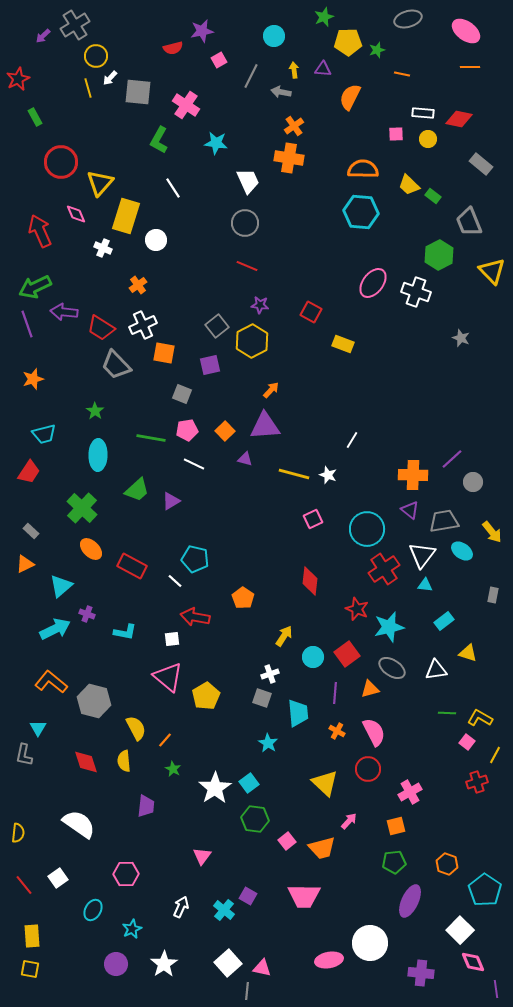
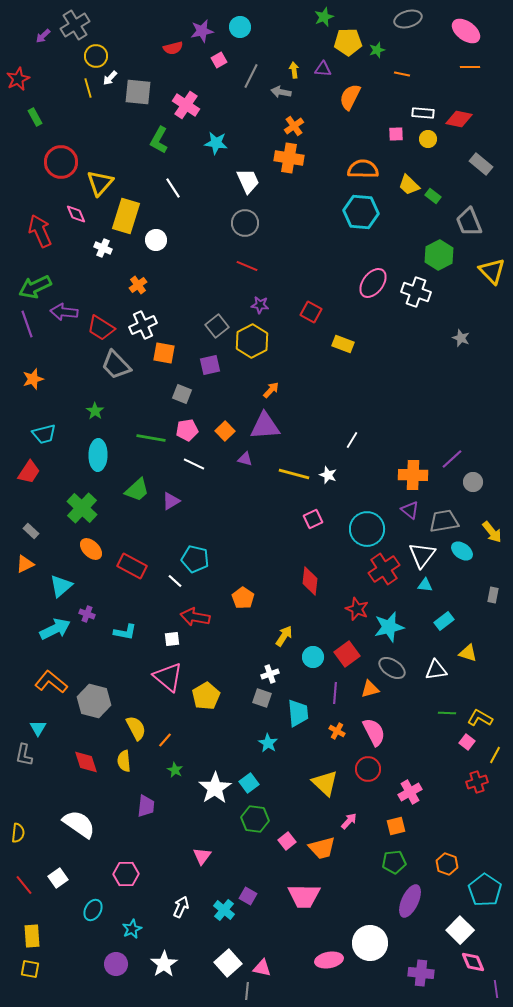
cyan circle at (274, 36): moved 34 px left, 9 px up
green star at (173, 769): moved 2 px right, 1 px down
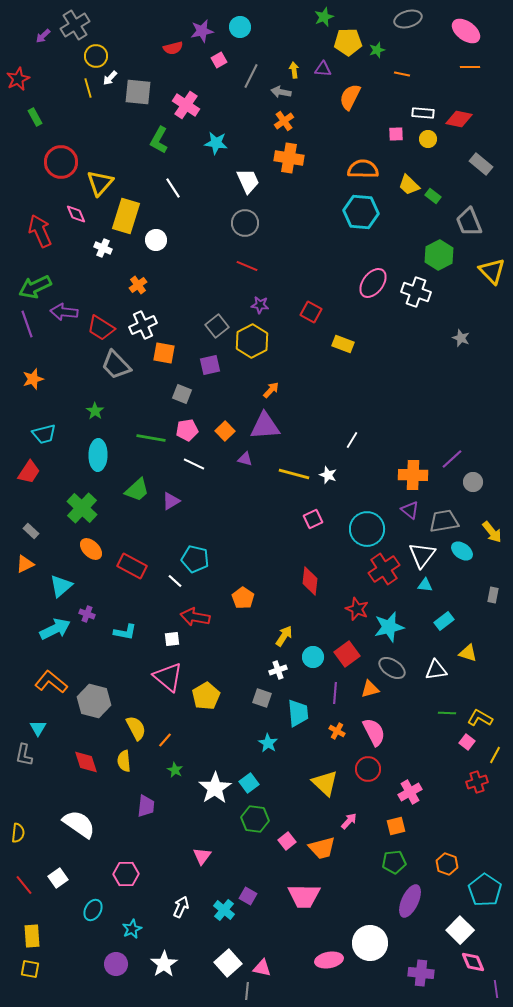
orange cross at (294, 126): moved 10 px left, 5 px up
white cross at (270, 674): moved 8 px right, 4 px up
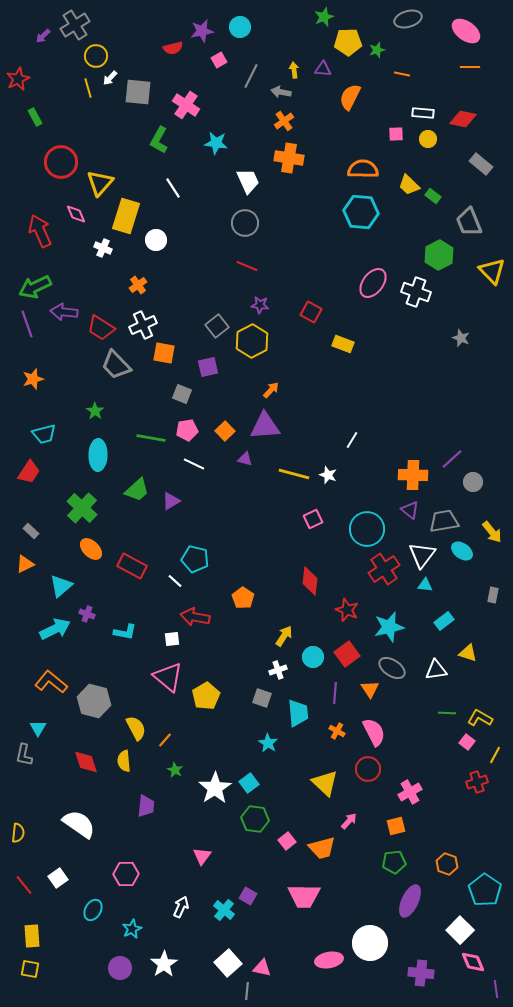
red diamond at (459, 119): moved 4 px right
purple square at (210, 365): moved 2 px left, 2 px down
red star at (357, 609): moved 10 px left, 1 px down
orange triangle at (370, 689): rotated 48 degrees counterclockwise
purple circle at (116, 964): moved 4 px right, 4 px down
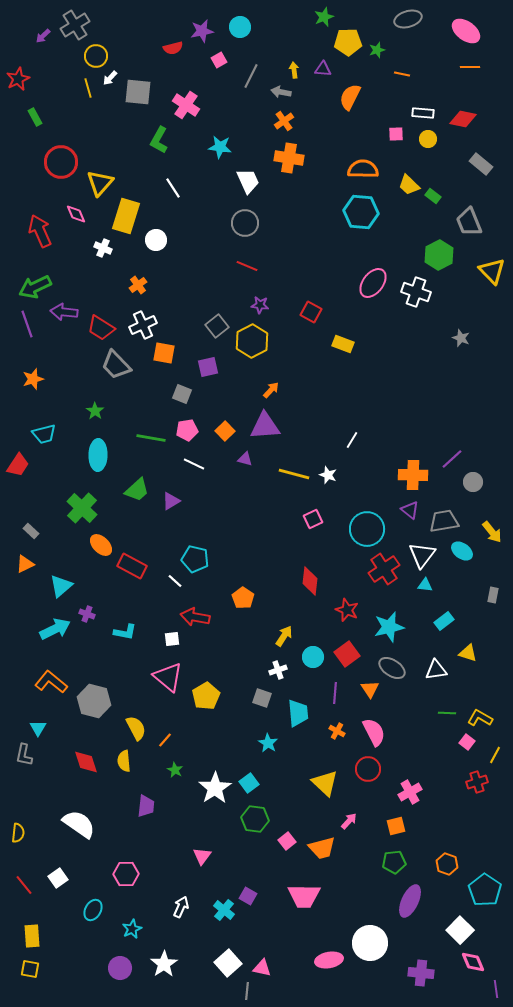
cyan star at (216, 143): moved 4 px right, 4 px down
red trapezoid at (29, 472): moved 11 px left, 7 px up
orange ellipse at (91, 549): moved 10 px right, 4 px up
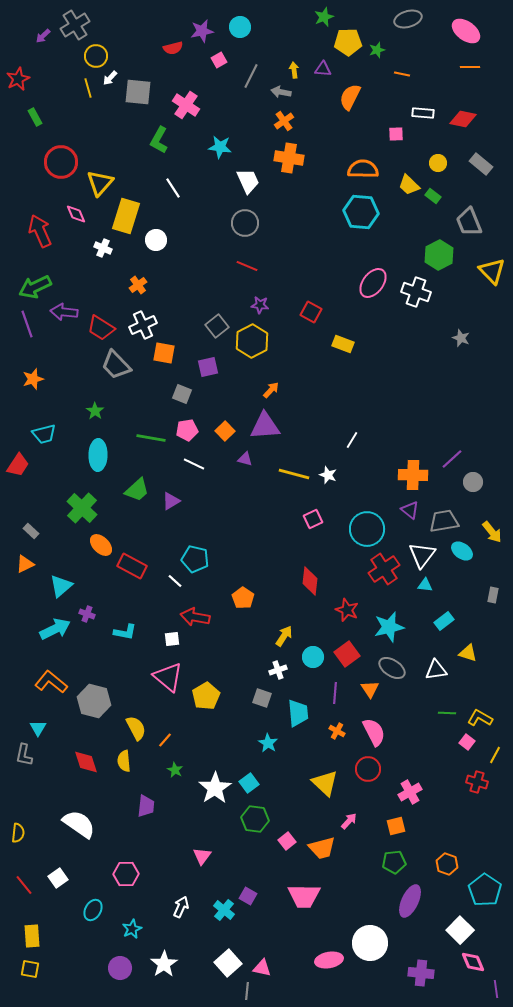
yellow circle at (428, 139): moved 10 px right, 24 px down
red cross at (477, 782): rotated 35 degrees clockwise
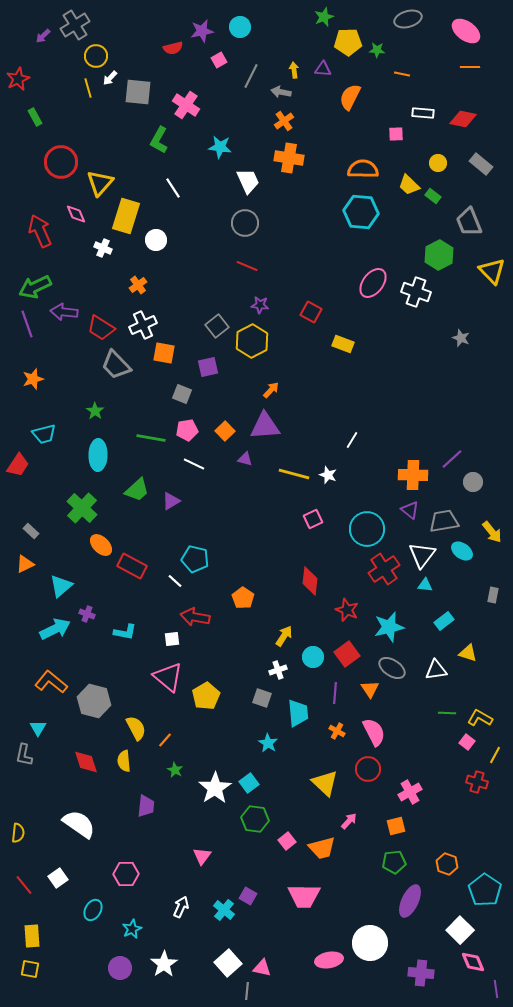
green star at (377, 50): rotated 21 degrees clockwise
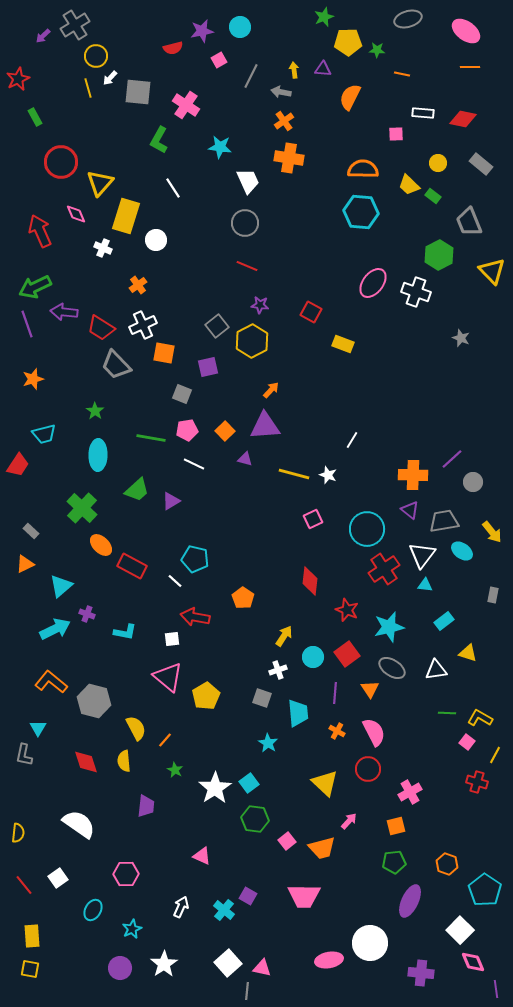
pink triangle at (202, 856): rotated 42 degrees counterclockwise
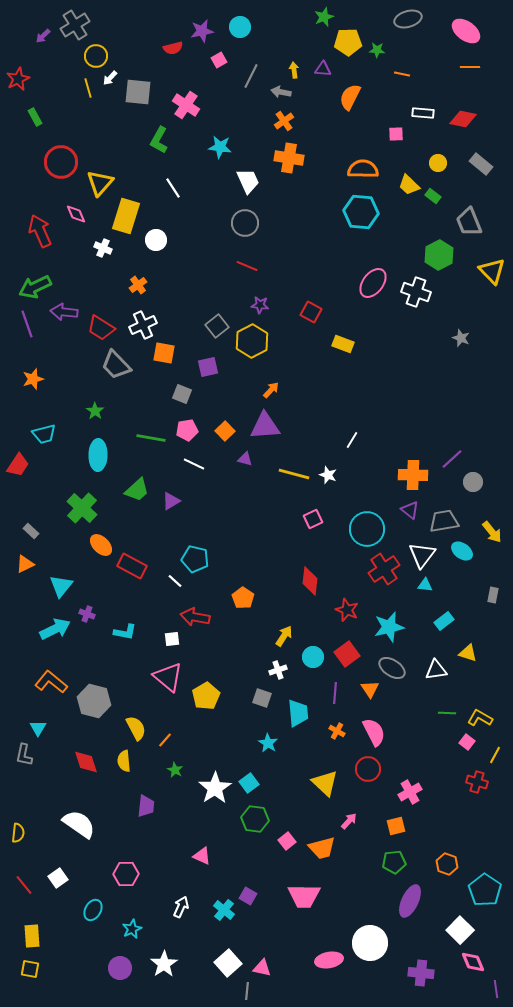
cyan triangle at (61, 586): rotated 10 degrees counterclockwise
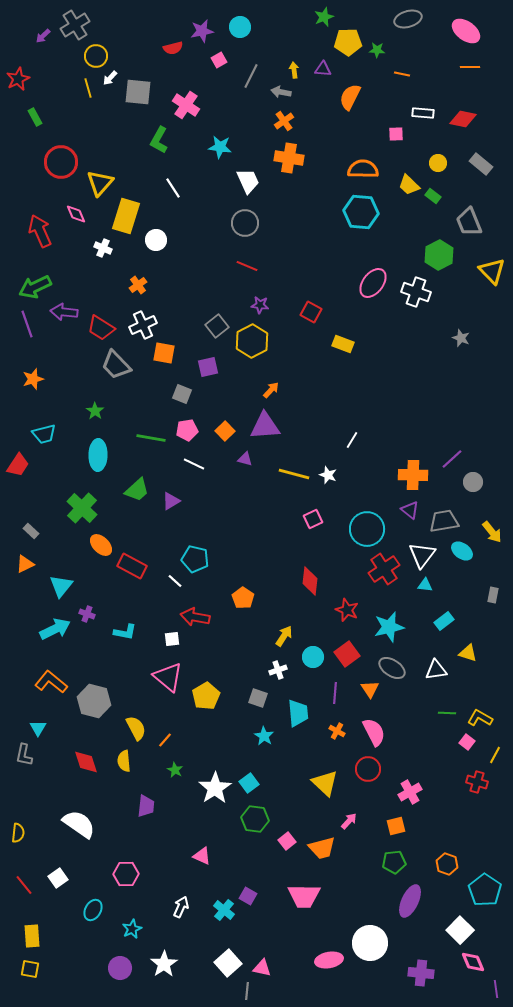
gray square at (262, 698): moved 4 px left
cyan star at (268, 743): moved 4 px left, 7 px up
